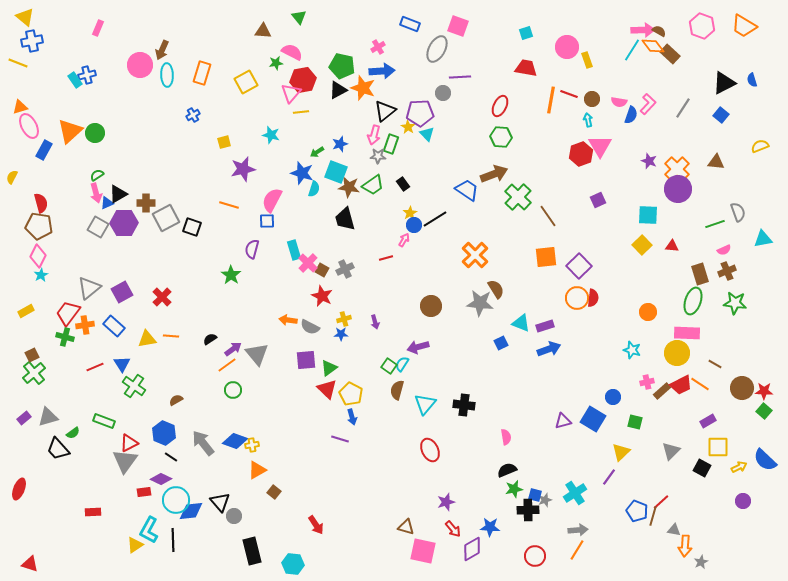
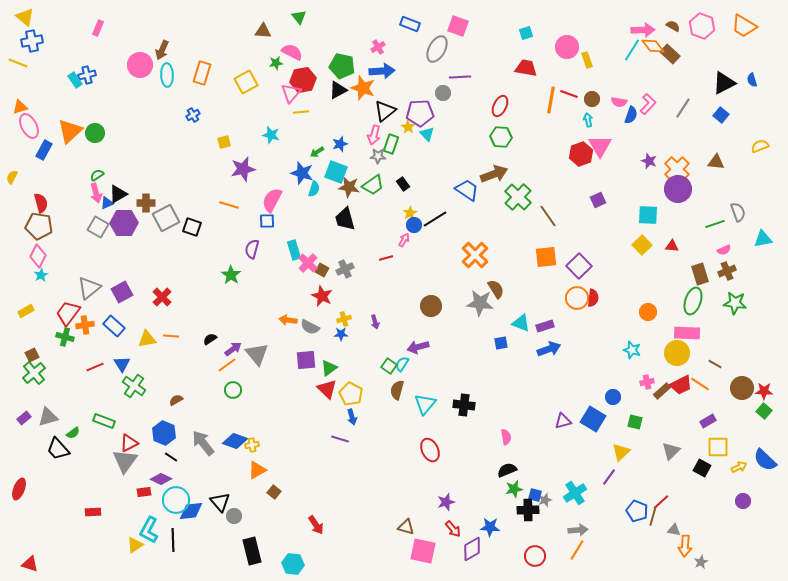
brown semicircle at (659, 31): moved 14 px right, 5 px up
blue square at (501, 343): rotated 16 degrees clockwise
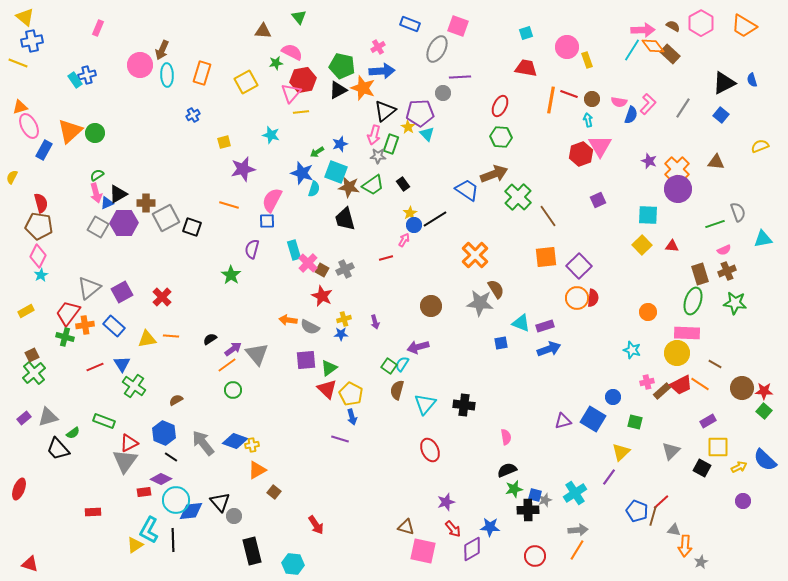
pink hexagon at (702, 26): moved 1 px left, 3 px up; rotated 10 degrees clockwise
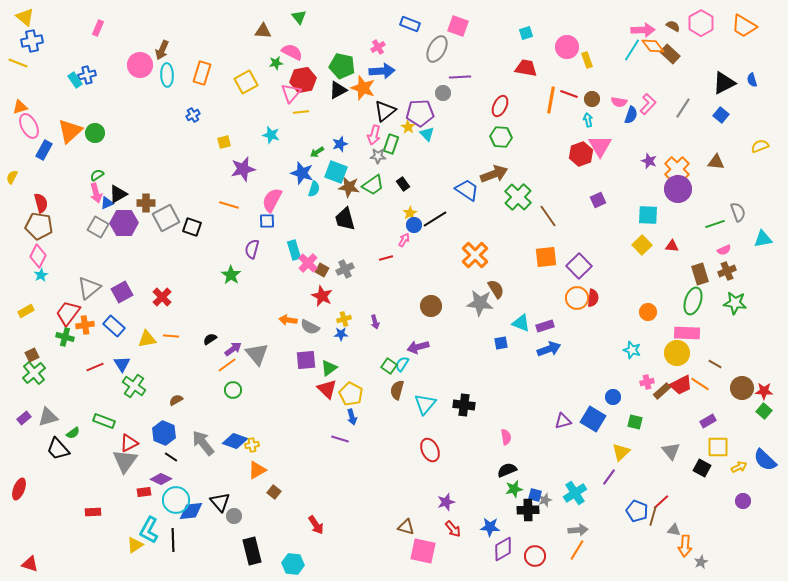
gray triangle at (671, 451): rotated 24 degrees counterclockwise
purple diamond at (472, 549): moved 31 px right
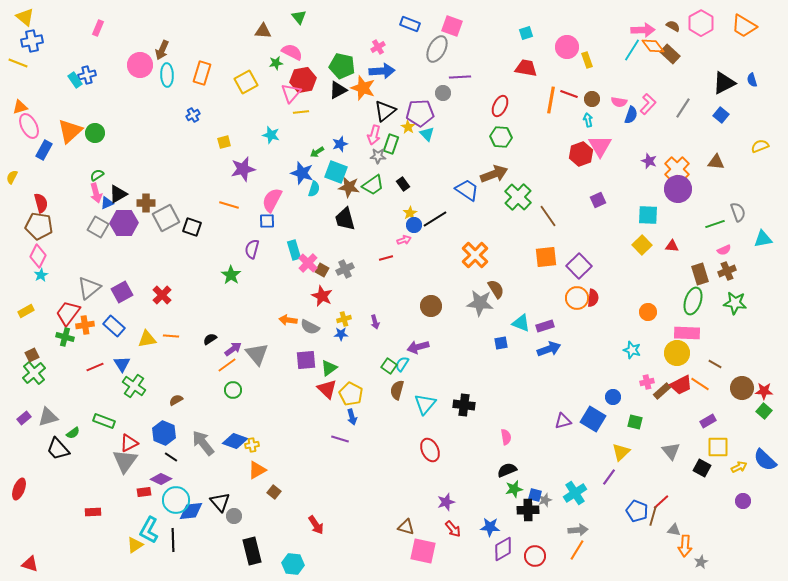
pink square at (458, 26): moved 6 px left
pink arrow at (404, 240): rotated 40 degrees clockwise
red cross at (162, 297): moved 2 px up
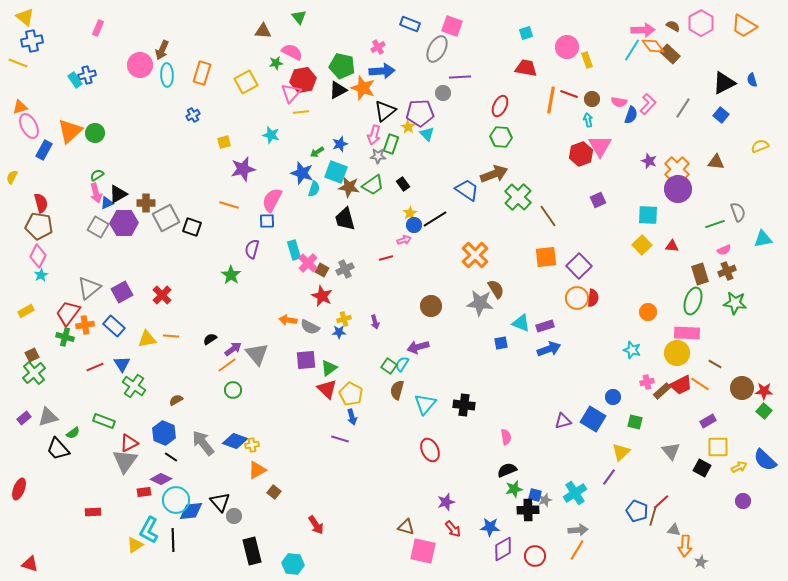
blue star at (341, 334): moved 2 px left, 2 px up
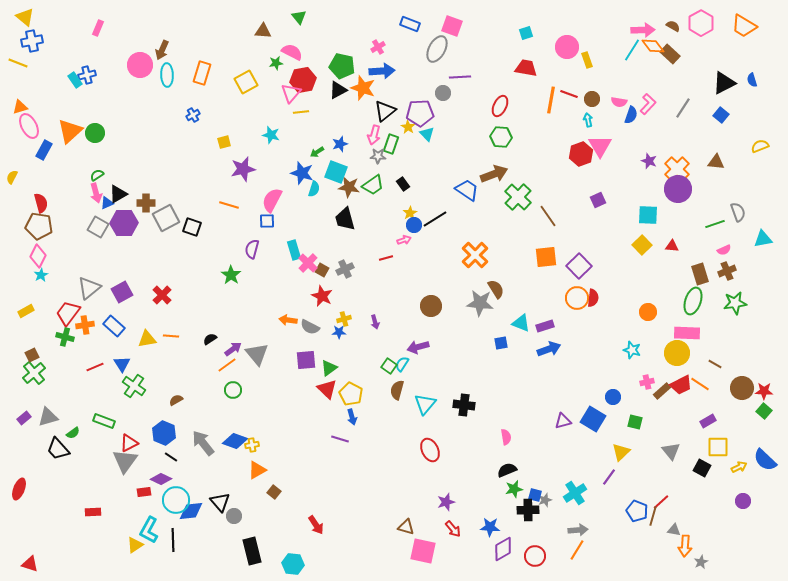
green star at (735, 303): rotated 15 degrees counterclockwise
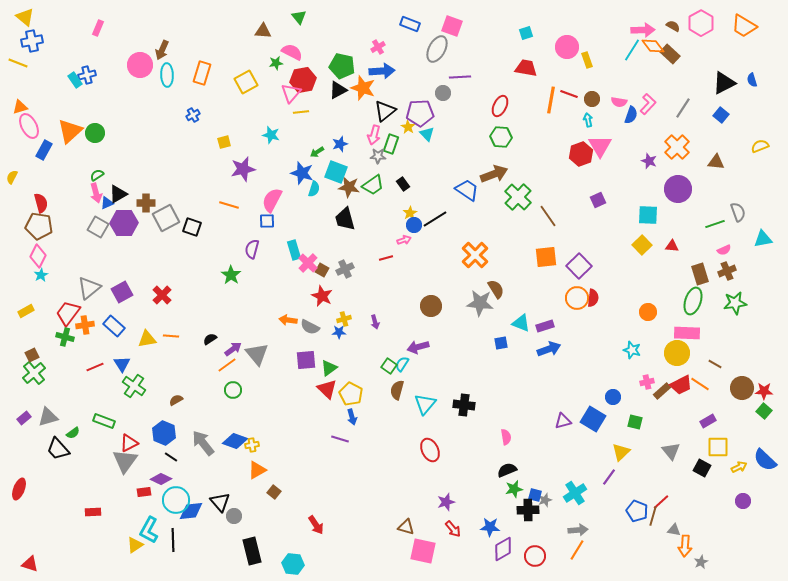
orange cross at (677, 169): moved 22 px up
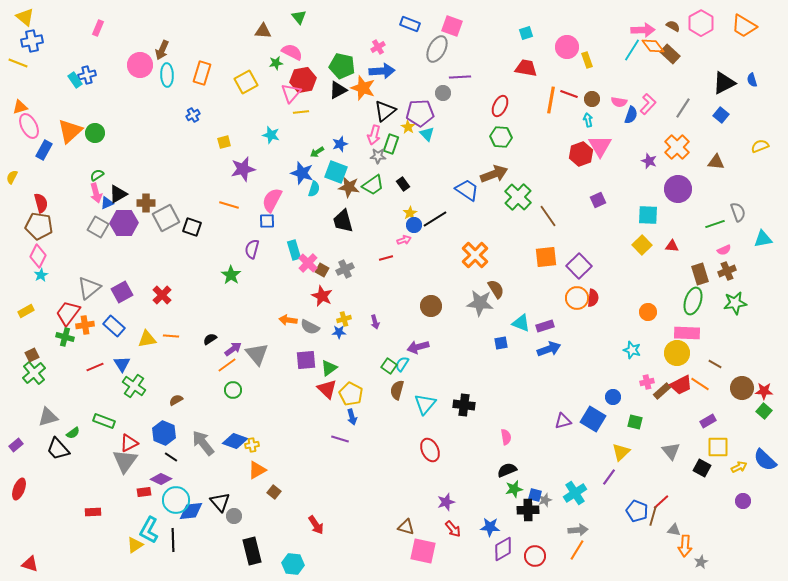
black trapezoid at (345, 219): moved 2 px left, 2 px down
purple rectangle at (24, 418): moved 8 px left, 27 px down
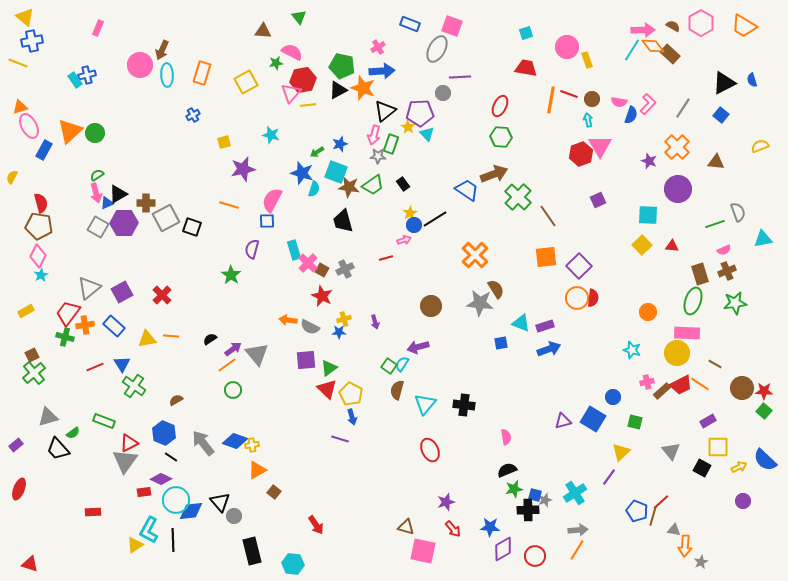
yellow line at (301, 112): moved 7 px right, 7 px up
